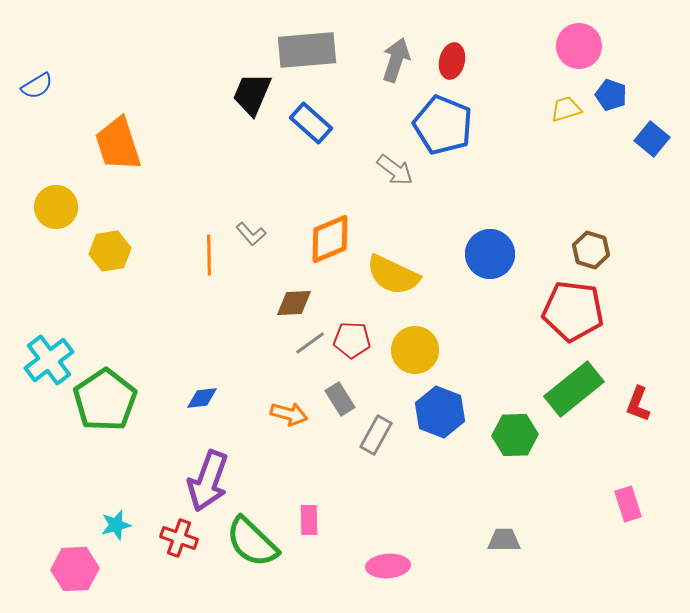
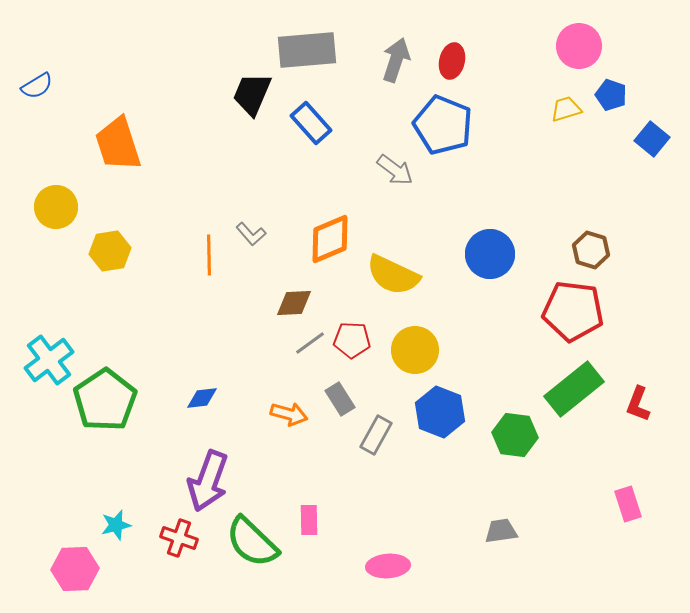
blue rectangle at (311, 123): rotated 6 degrees clockwise
green hexagon at (515, 435): rotated 9 degrees clockwise
gray trapezoid at (504, 540): moved 3 px left, 9 px up; rotated 8 degrees counterclockwise
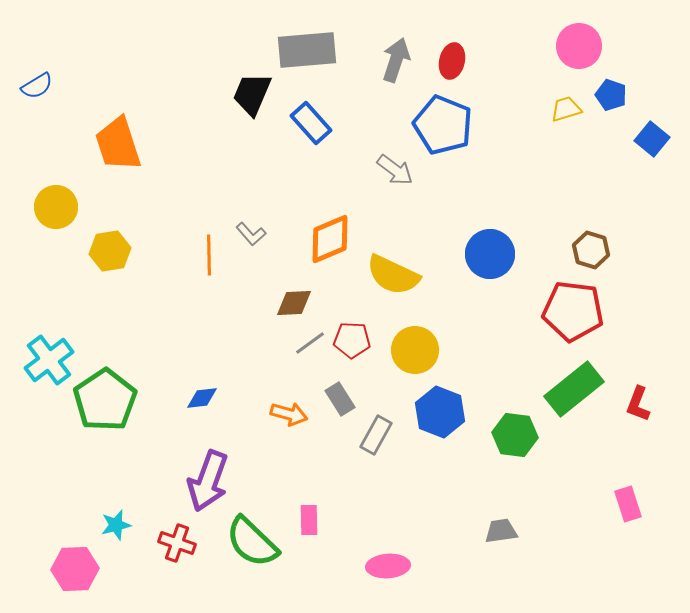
red cross at (179, 538): moved 2 px left, 5 px down
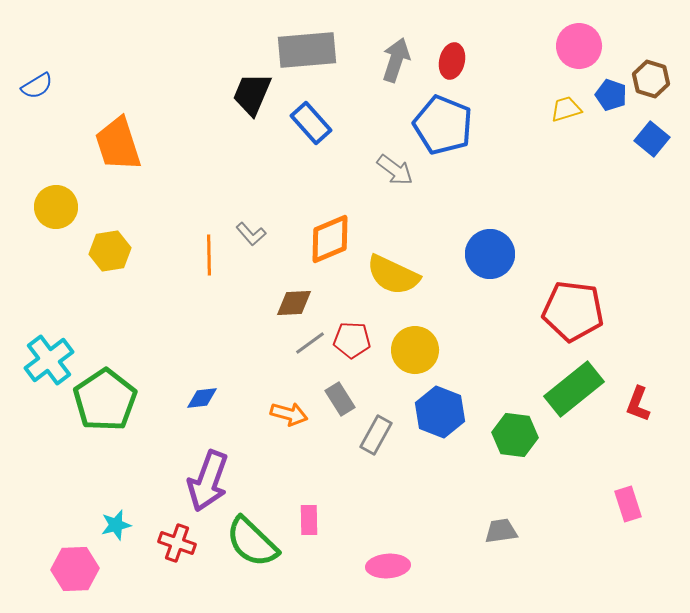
brown hexagon at (591, 250): moved 60 px right, 171 px up
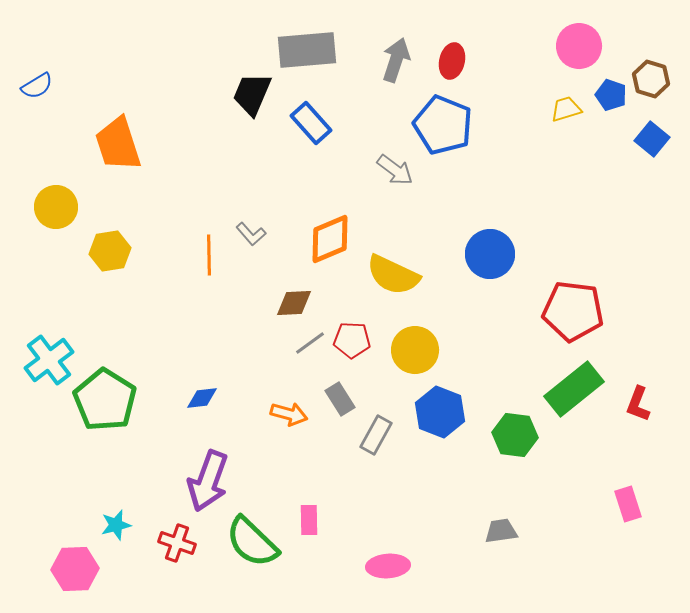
green pentagon at (105, 400): rotated 6 degrees counterclockwise
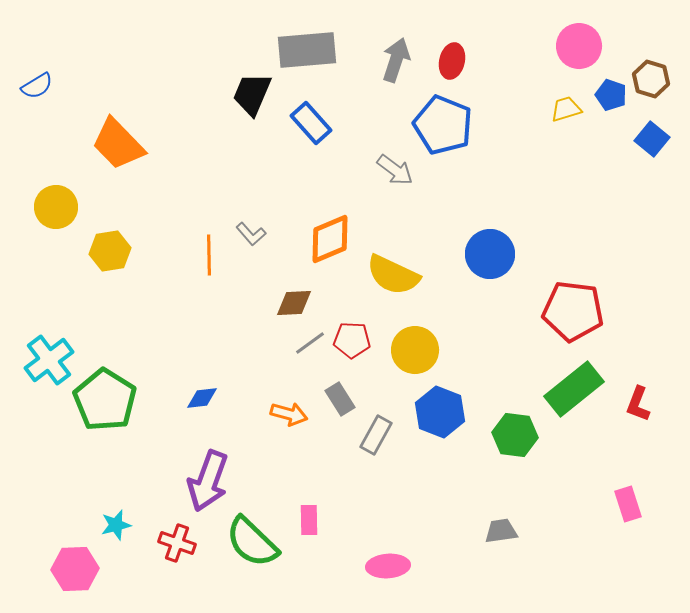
orange trapezoid at (118, 144): rotated 26 degrees counterclockwise
